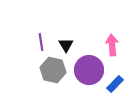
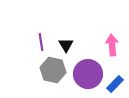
purple circle: moved 1 px left, 4 px down
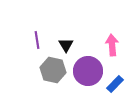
purple line: moved 4 px left, 2 px up
purple circle: moved 3 px up
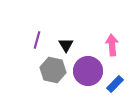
purple line: rotated 24 degrees clockwise
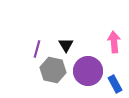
purple line: moved 9 px down
pink arrow: moved 2 px right, 3 px up
blue rectangle: rotated 72 degrees counterclockwise
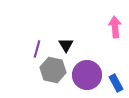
pink arrow: moved 1 px right, 15 px up
purple circle: moved 1 px left, 4 px down
blue rectangle: moved 1 px right, 1 px up
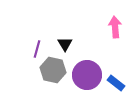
black triangle: moved 1 px left, 1 px up
blue rectangle: rotated 24 degrees counterclockwise
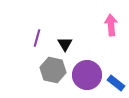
pink arrow: moved 4 px left, 2 px up
purple line: moved 11 px up
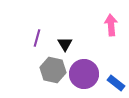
purple circle: moved 3 px left, 1 px up
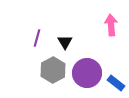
black triangle: moved 2 px up
gray hexagon: rotated 20 degrees clockwise
purple circle: moved 3 px right, 1 px up
